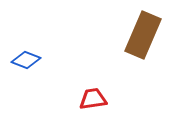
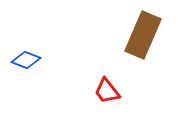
red trapezoid: moved 14 px right, 8 px up; rotated 120 degrees counterclockwise
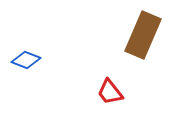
red trapezoid: moved 3 px right, 1 px down
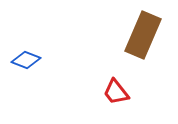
red trapezoid: moved 6 px right
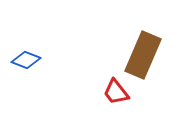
brown rectangle: moved 20 px down
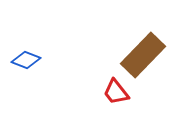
brown rectangle: rotated 21 degrees clockwise
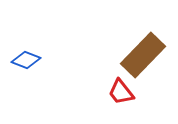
red trapezoid: moved 5 px right
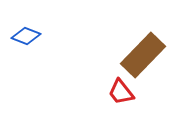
blue diamond: moved 24 px up
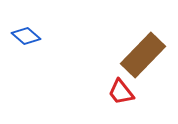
blue diamond: rotated 20 degrees clockwise
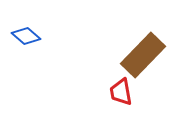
red trapezoid: rotated 28 degrees clockwise
